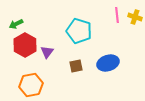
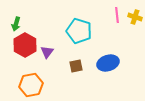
green arrow: rotated 48 degrees counterclockwise
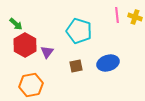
green arrow: rotated 64 degrees counterclockwise
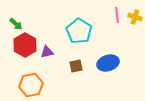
cyan pentagon: rotated 15 degrees clockwise
purple triangle: rotated 40 degrees clockwise
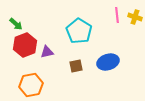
red hexagon: rotated 10 degrees clockwise
blue ellipse: moved 1 px up
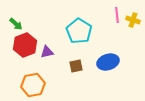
yellow cross: moved 2 px left, 3 px down
orange hexagon: moved 2 px right
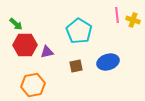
red hexagon: rotated 20 degrees clockwise
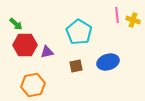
cyan pentagon: moved 1 px down
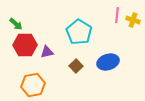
pink line: rotated 14 degrees clockwise
brown square: rotated 32 degrees counterclockwise
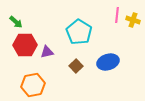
green arrow: moved 2 px up
